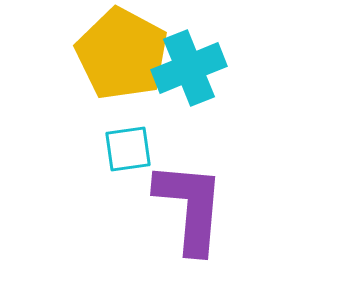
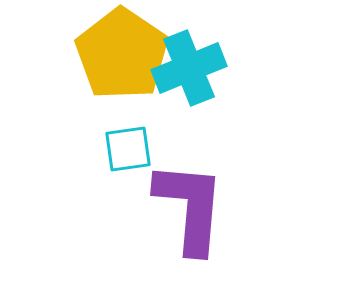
yellow pentagon: rotated 6 degrees clockwise
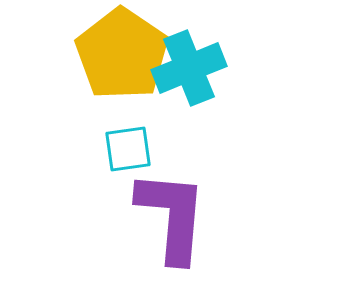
purple L-shape: moved 18 px left, 9 px down
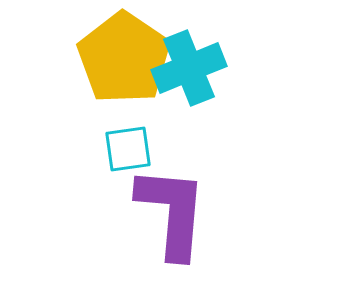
yellow pentagon: moved 2 px right, 4 px down
purple L-shape: moved 4 px up
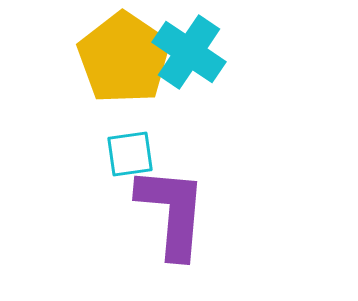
cyan cross: moved 16 px up; rotated 34 degrees counterclockwise
cyan square: moved 2 px right, 5 px down
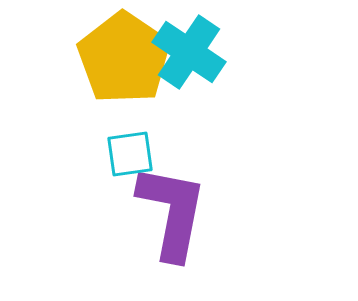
purple L-shape: rotated 6 degrees clockwise
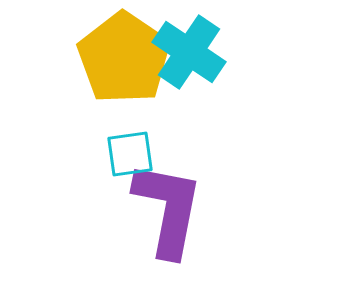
purple L-shape: moved 4 px left, 3 px up
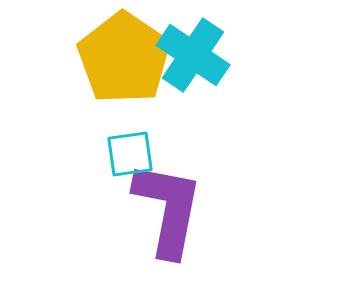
cyan cross: moved 4 px right, 3 px down
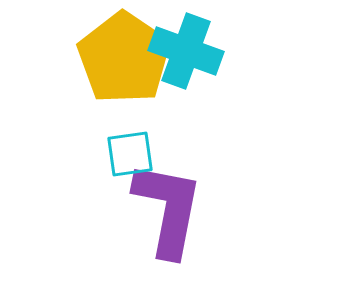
cyan cross: moved 7 px left, 4 px up; rotated 14 degrees counterclockwise
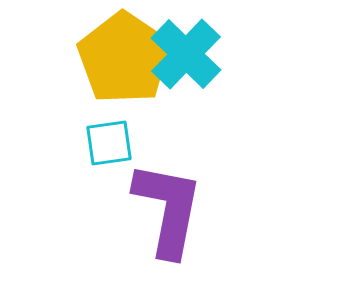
cyan cross: moved 3 px down; rotated 24 degrees clockwise
cyan square: moved 21 px left, 11 px up
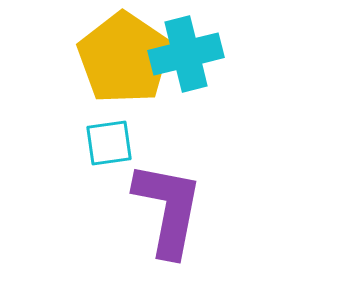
cyan cross: rotated 32 degrees clockwise
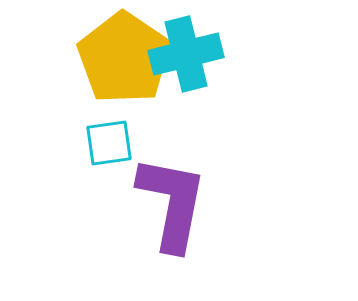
purple L-shape: moved 4 px right, 6 px up
